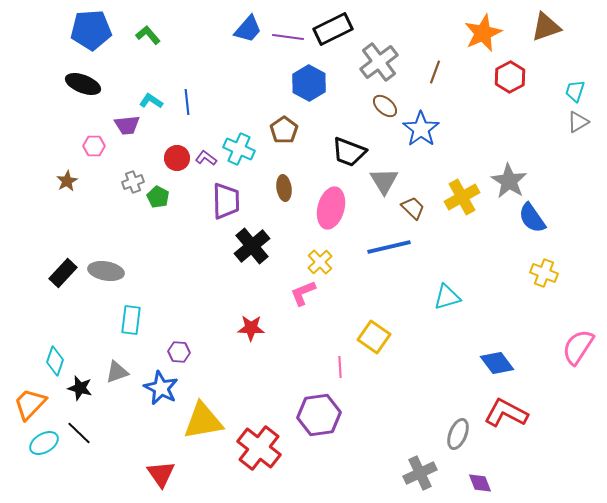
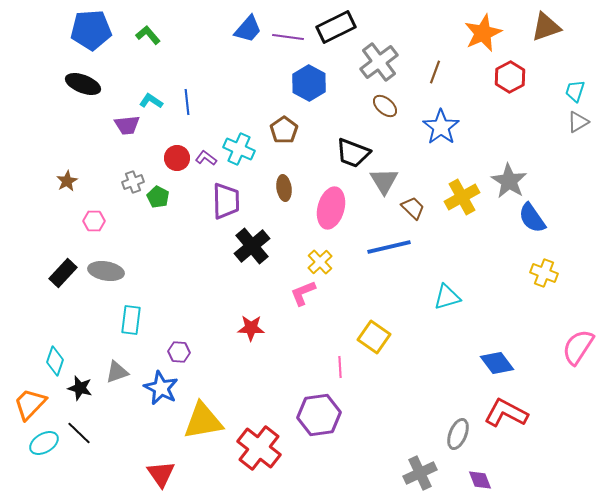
black rectangle at (333, 29): moved 3 px right, 2 px up
blue star at (421, 129): moved 20 px right, 2 px up
pink hexagon at (94, 146): moved 75 px down
black trapezoid at (349, 152): moved 4 px right, 1 px down
purple diamond at (480, 483): moved 3 px up
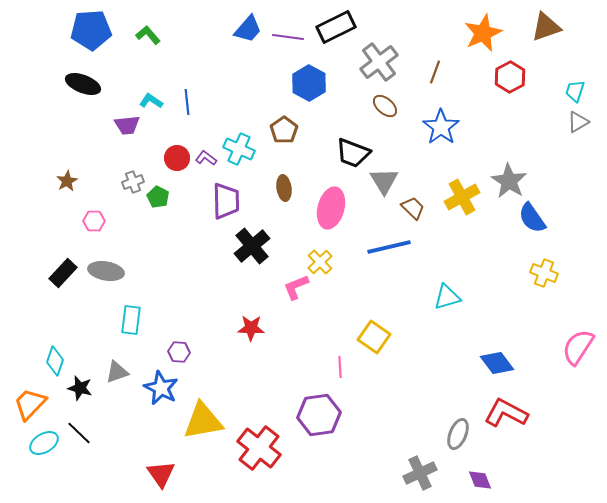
pink L-shape at (303, 293): moved 7 px left, 6 px up
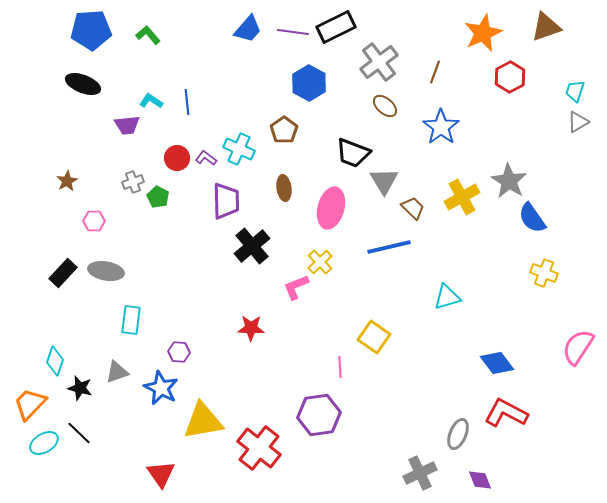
purple line at (288, 37): moved 5 px right, 5 px up
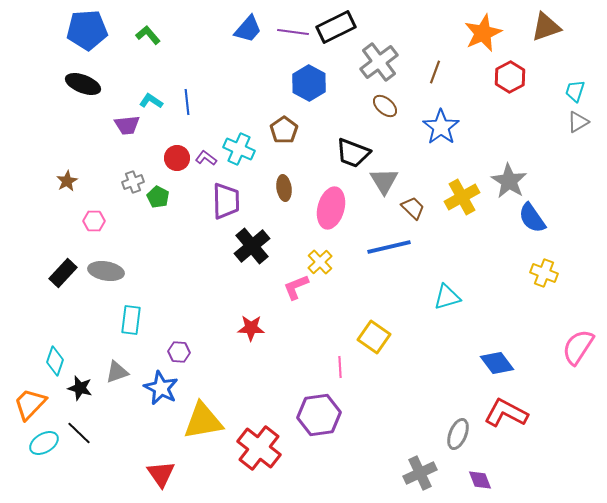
blue pentagon at (91, 30): moved 4 px left
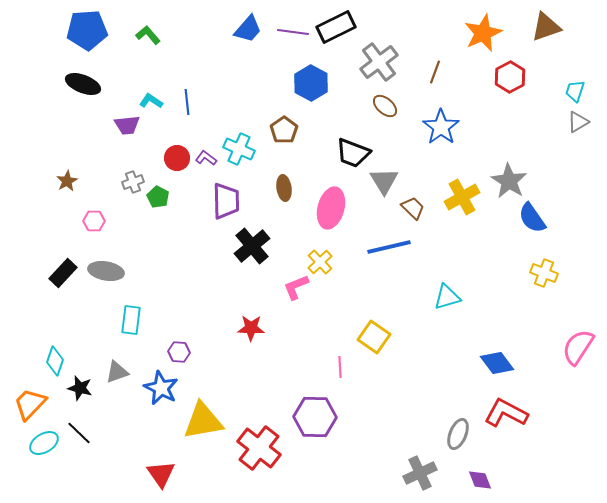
blue hexagon at (309, 83): moved 2 px right
purple hexagon at (319, 415): moved 4 px left, 2 px down; rotated 9 degrees clockwise
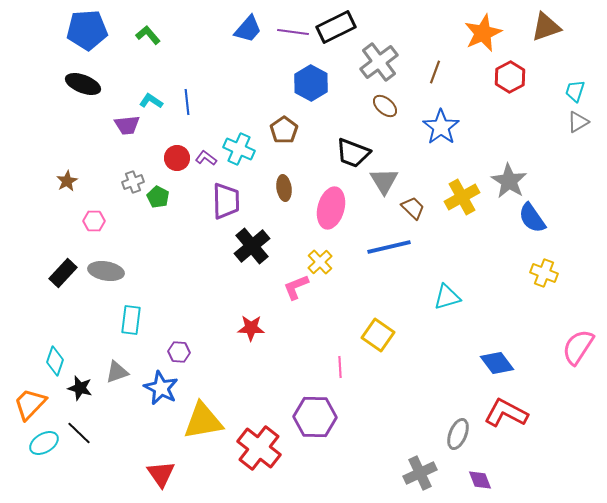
yellow square at (374, 337): moved 4 px right, 2 px up
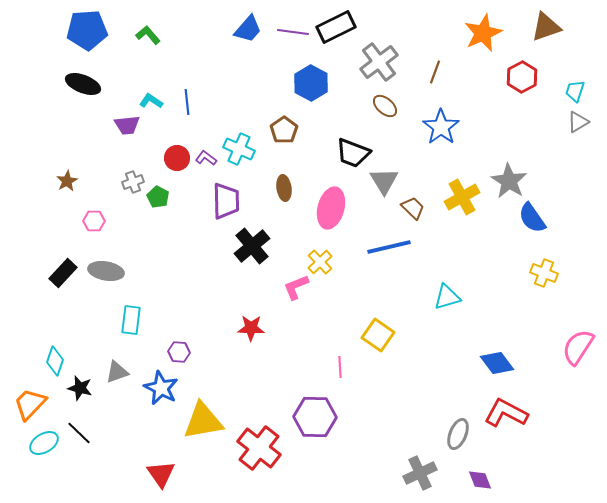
red hexagon at (510, 77): moved 12 px right
